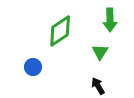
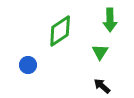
blue circle: moved 5 px left, 2 px up
black arrow: moved 4 px right; rotated 18 degrees counterclockwise
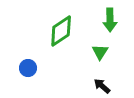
green diamond: moved 1 px right
blue circle: moved 3 px down
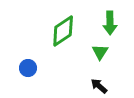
green arrow: moved 3 px down
green diamond: moved 2 px right
black arrow: moved 3 px left
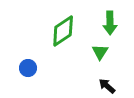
black arrow: moved 8 px right
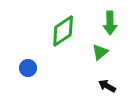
green triangle: rotated 18 degrees clockwise
black arrow: rotated 12 degrees counterclockwise
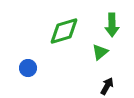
green arrow: moved 2 px right, 2 px down
green diamond: moved 1 px right; rotated 16 degrees clockwise
black arrow: rotated 90 degrees clockwise
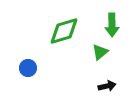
black arrow: rotated 48 degrees clockwise
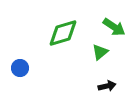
green arrow: moved 2 px right, 2 px down; rotated 55 degrees counterclockwise
green diamond: moved 1 px left, 2 px down
blue circle: moved 8 px left
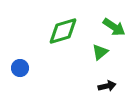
green diamond: moved 2 px up
